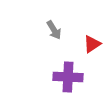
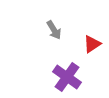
purple cross: moved 1 px left; rotated 32 degrees clockwise
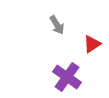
gray arrow: moved 3 px right, 5 px up
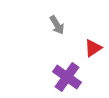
red triangle: moved 1 px right, 4 px down
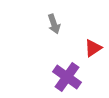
gray arrow: moved 3 px left, 1 px up; rotated 12 degrees clockwise
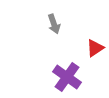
red triangle: moved 2 px right
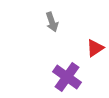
gray arrow: moved 2 px left, 2 px up
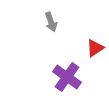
gray arrow: moved 1 px left
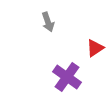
gray arrow: moved 3 px left
